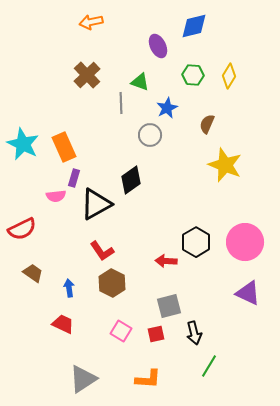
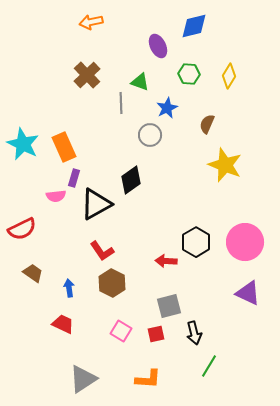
green hexagon: moved 4 px left, 1 px up
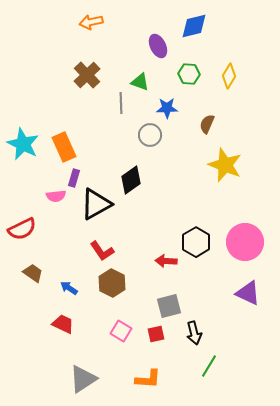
blue star: rotated 25 degrees clockwise
blue arrow: rotated 48 degrees counterclockwise
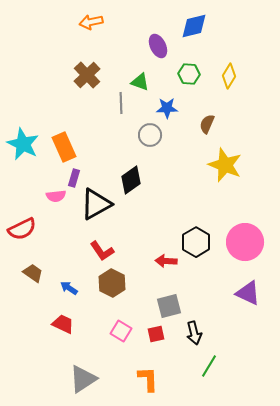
orange L-shape: rotated 96 degrees counterclockwise
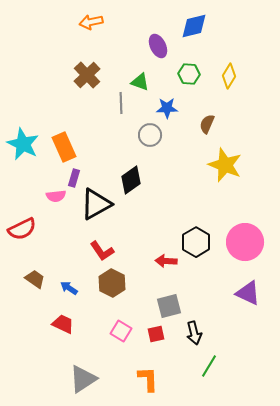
brown trapezoid: moved 2 px right, 6 px down
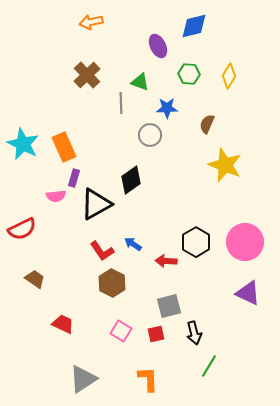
blue arrow: moved 64 px right, 44 px up
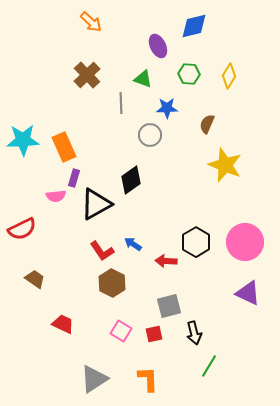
orange arrow: rotated 125 degrees counterclockwise
green triangle: moved 3 px right, 3 px up
cyan star: moved 4 px up; rotated 28 degrees counterclockwise
red square: moved 2 px left
gray triangle: moved 11 px right
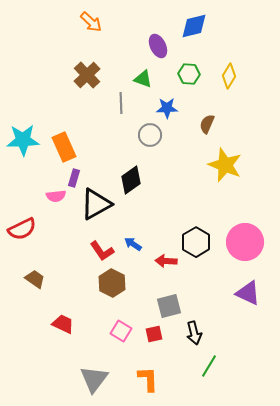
gray triangle: rotated 20 degrees counterclockwise
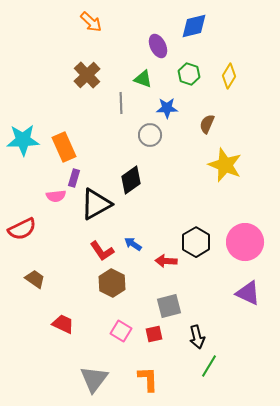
green hexagon: rotated 15 degrees clockwise
black arrow: moved 3 px right, 4 px down
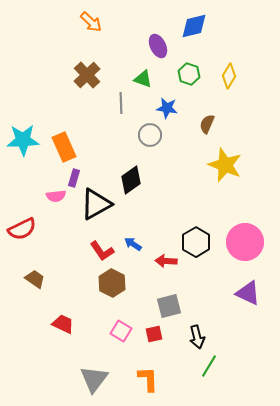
blue star: rotated 10 degrees clockwise
